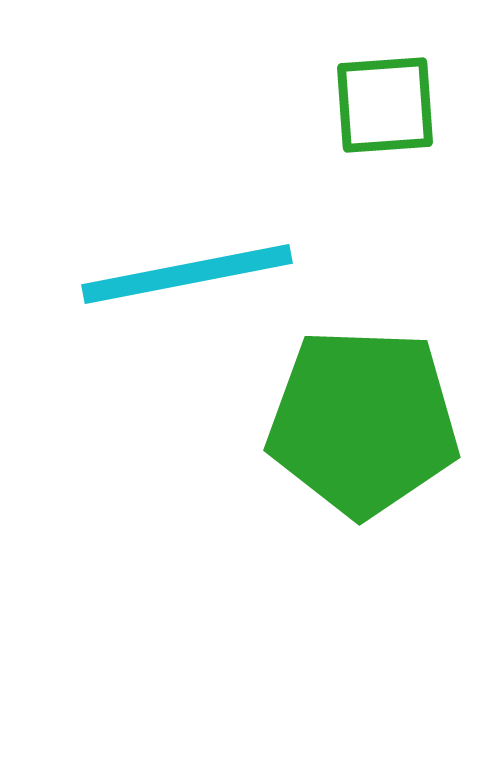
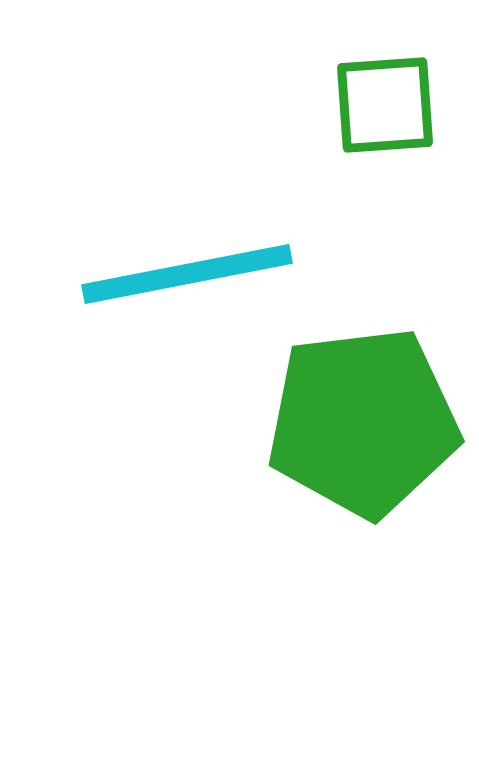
green pentagon: rotated 9 degrees counterclockwise
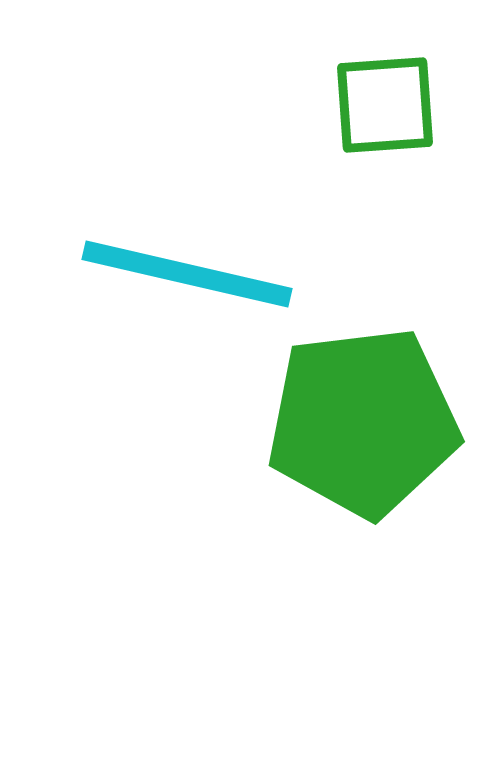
cyan line: rotated 24 degrees clockwise
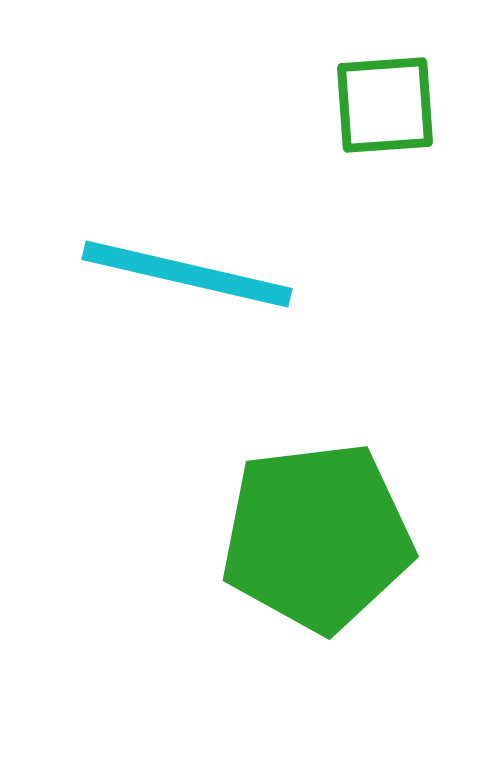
green pentagon: moved 46 px left, 115 px down
